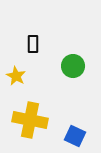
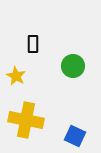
yellow cross: moved 4 px left
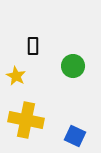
black rectangle: moved 2 px down
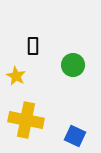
green circle: moved 1 px up
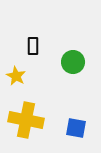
green circle: moved 3 px up
blue square: moved 1 px right, 8 px up; rotated 15 degrees counterclockwise
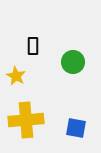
yellow cross: rotated 16 degrees counterclockwise
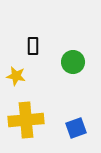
yellow star: rotated 18 degrees counterclockwise
blue square: rotated 30 degrees counterclockwise
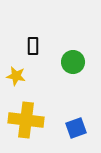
yellow cross: rotated 12 degrees clockwise
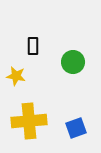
yellow cross: moved 3 px right, 1 px down; rotated 12 degrees counterclockwise
